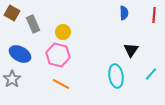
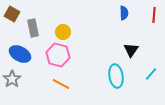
brown square: moved 1 px down
gray rectangle: moved 4 px down; rotated 12 degrees clockwise
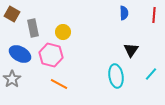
pink hexagon: moved 7 px left
orange line: moved 2 px left
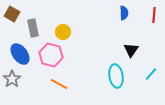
blue ellipse: rotated 25 degrees clockwise
